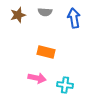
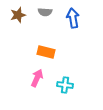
blue arrow: moved 1 px left
pink arrow: rotated 78 degrees counterclockwise
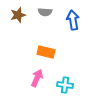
blue arrow: moved 2 px down
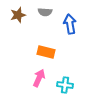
blue arrow: moved 3 px left, 4 px down
pink arrow: moved 2 px right
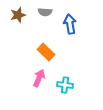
orange rectangle: rotated 30 degrees clockwise
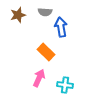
blue arrow: moved 9 px left, 3 px down
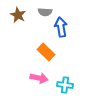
brown star: rotated 28 degrees counterclockwise
pink arrow: rotated 78 degrees clockwise
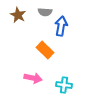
blue arrow: moved 1 px up; rotated 18 degrees clockwise
orange rectangle: moved 1 px left, 2 px up
pink arrow: moved 6 px left
cyan cross: moved 1 px left
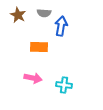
gray semicircle: moved 1 px left, 1 px down
orange rectangle: moved 6 px left, 3 px up; rotated 42 degrees counterclockwise
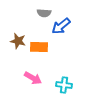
brown star: moved 26 px down; rotated 14 degrees counterclockwise
blue arrow: rotated 138 degrees counterclockwise
pink arrow: rotated 18 degrees clockwise
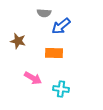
orange rectangle: moved 15 px right, 6 px down
cyan cross: moved 3 px left, 4 px down
